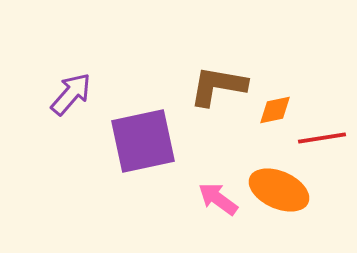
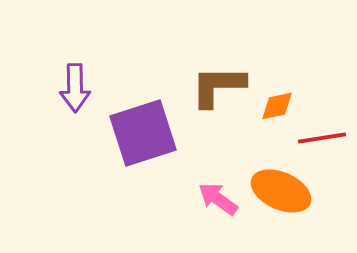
brown L-shape: rotated 10 degrees counterclockwise
purple arrow: moved 4 px right, 6 px up; rotated 138 degrees clockwise
orange diamond: moved 2 px right, 4 px up
purple square: moved 8 px up; rotated 6 degrees counterclockwise
orange ellipse: moved 2 px right, 1 px down
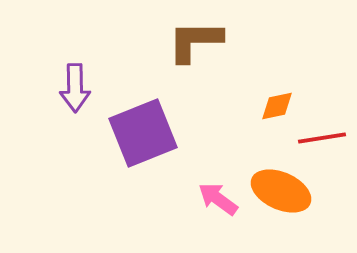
brown L-shape: moved 23 px left, 45 px up
purple square: rotated 4 degrees counterclockwise
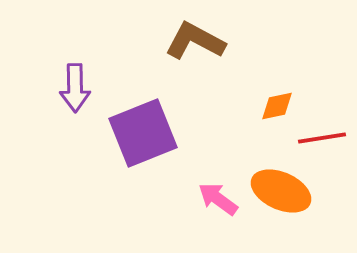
brown L-shape: rotated 28 degrees clockwise
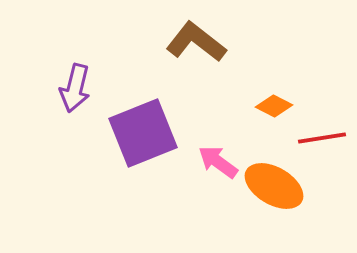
brown L-shape: moved 1 px right, 1 px down; rotated 10 degrees clockwise
purple arrow: rotated 15 degrees clockwise
orange diamond: moved 3 px left; rotated 39 degrees clockwise
orange ellipse: moved 7 px left, 5 px up; rotated 6 degrees clockwise
pink arrow: moved 37 px up
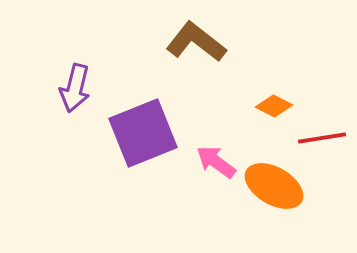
pink arrow: moved 2 px left
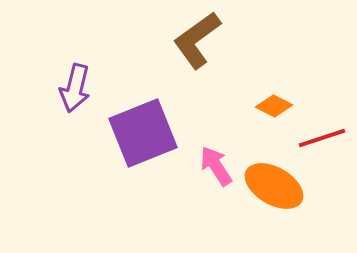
brown L-shape: moved 1 px right, 2 px up; rotated 74 degrees counterclockwise
red line: rotated 9 degrees counterclockwise
pink arrow: moved 4 px down; rotated 21 degrees clockwise
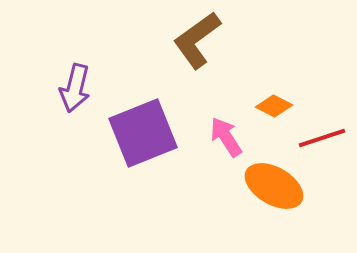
pink arrow: moved 10 px right, 29 px up
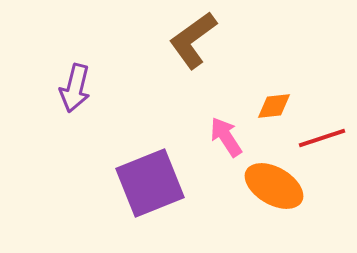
brown L-shape: moved 4 px left
orange diamond: rotated 33 degrees counterclockwise
purple square: moved 7 px right, 50 px down
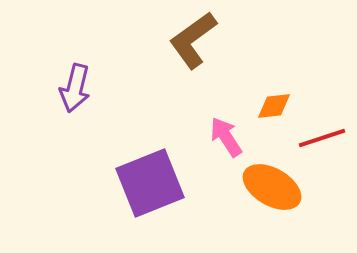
orange ellipse: moved 2 px left, 1 px down
